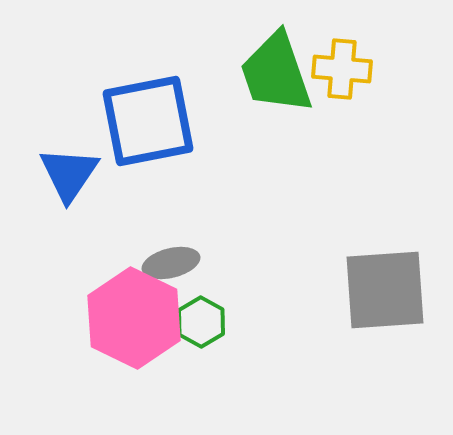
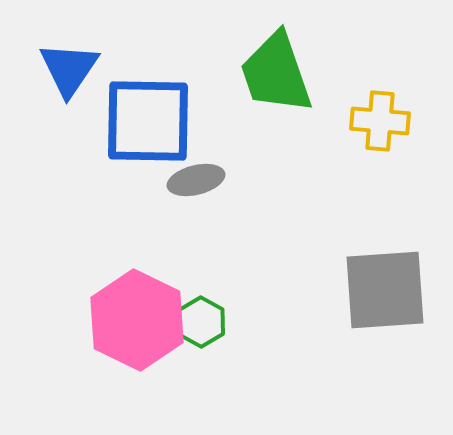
yellow cross: moved 38 px right, 52 px down
blue square: rotated 12 degrees clockwise
blue triangle: moved 105 px up
gray ellipse: moved 25 px right, 83 px up
pink hexagon: moved 3 px right, 2 px down
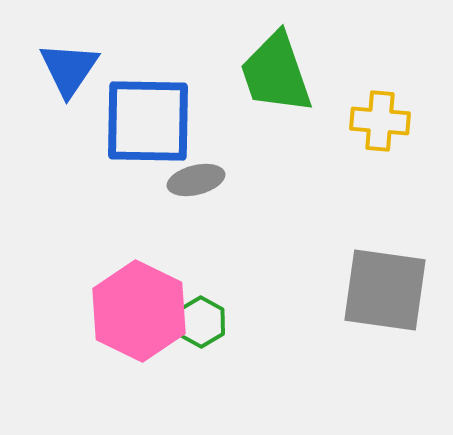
gray square: rotated 12 degrees clockwise
pink hexagon: moved 2 px right, 9 px up
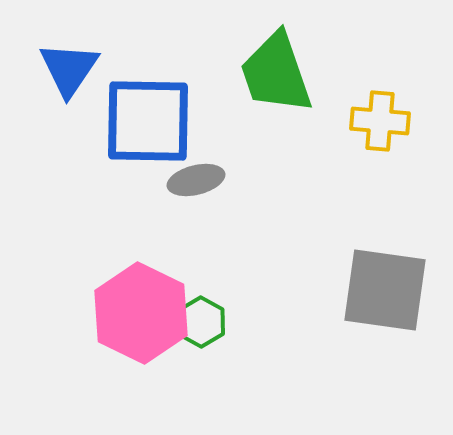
pink hexagon: moved 2 px right, 2 px down
